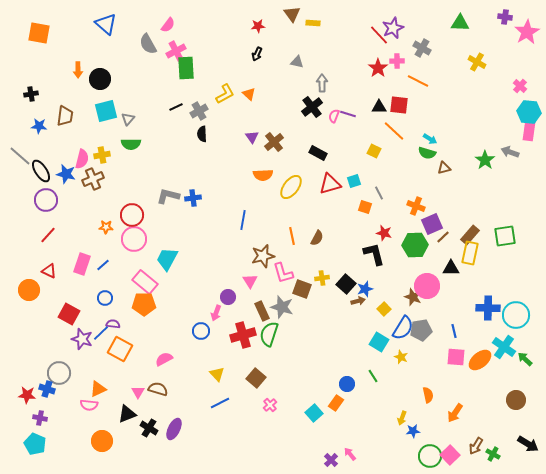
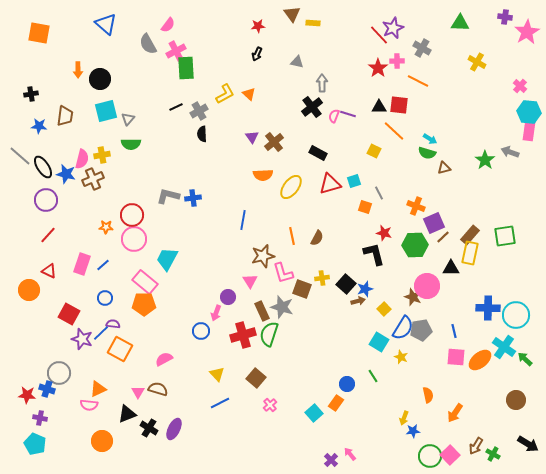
black ellipse at (41, 171): moved 2 px right, 4 px up
purple square at (432, 224): moved 2 px right, 1 px up
yellow arrow at (402, 418): moved 2 px right
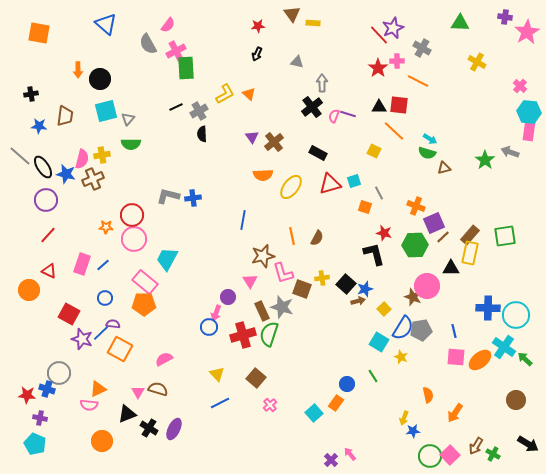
blue circle at (201, 331): moved 8 px right, 4 px up
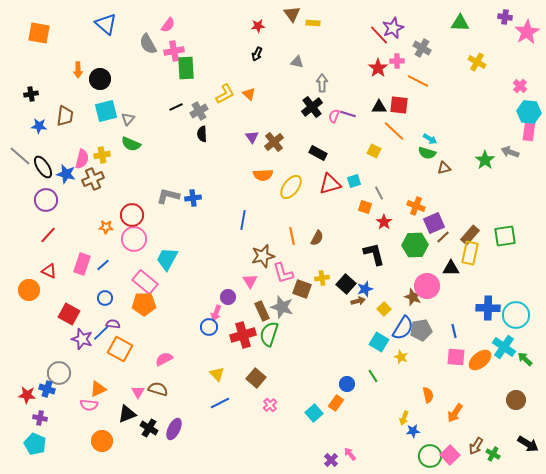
pink cross at (176, 51): moved 2 px left; rotated 18 degrees clockwise
green semicircle at (131, 144): rotated 24 degrees clockwise
red star at (384, 233): moved 11 px up; rotated 21 degrees clockwise
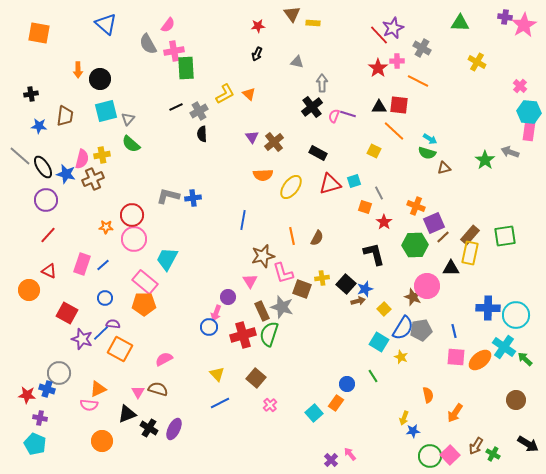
pink star at (527, 32): moved 3 px left, 7 px up
green semicircle at (131, 144): rotated 18 degrees clockwise
red square at (69, 314): moved 2 px left, 1 px up
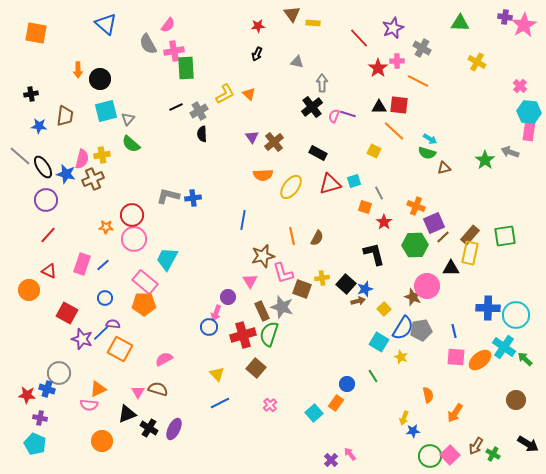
orange square at (39, 33): moved 3 px left
red line at (379, 35): moved 20 px left, 3 px down
brown square at (256, 378): moved 10 px up
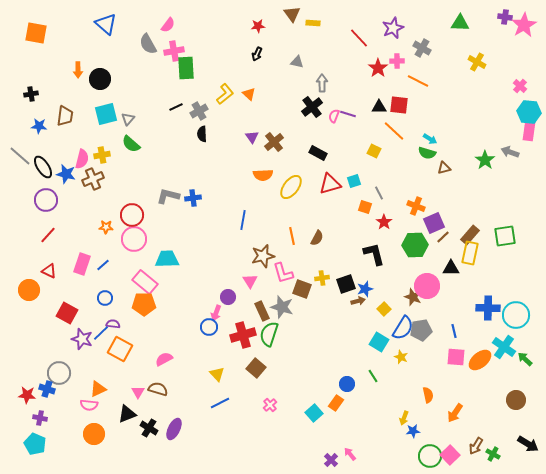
yellow L-shape at (225, 94): rotated 10 degrees counterclockwise
cyan square at (106, 111): moved 3 px down
cyan trapezoid at (167, 259): rotated 60 degrees clockwise
black square at (346, 284): rotated 30 degrees clockwise
orange circle at (102, 441): moved 8 px left, 7 px up
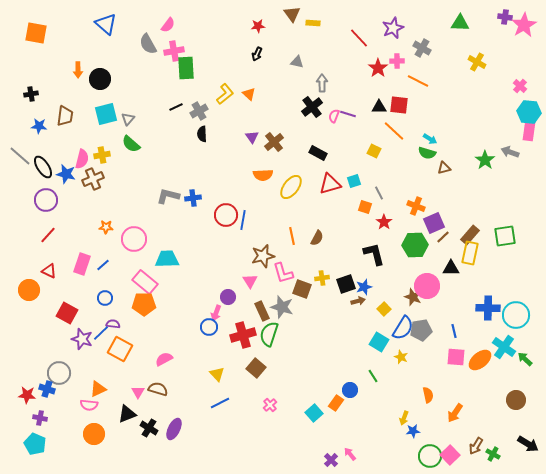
red circle at (132, 215): moved 94 px right
blue star at (365, 289): moved 1 px left, 2 px up
blue circle at (347, 384): moved 3 px right, 6 px down
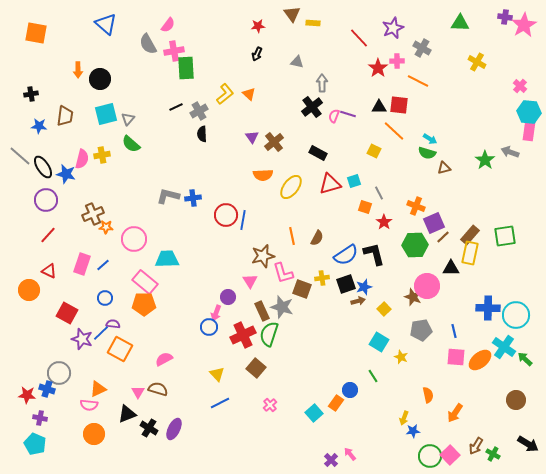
brown cross at (93, 179): moved 35 px down
blue semicircle at (403, 328): moved 57 px left, 73 px up; rotated 25 degrees clockwise
red cross at (243, 335): rotated 10 degrees counterclockwise
